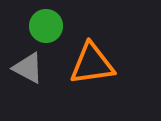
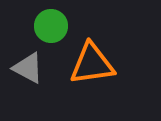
green circle: moved 5 px right
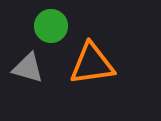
gray triangle: rotated 12 degrees counterclockwise
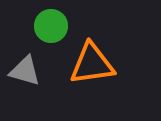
gray triangle: moved 3 px left, 3 px down
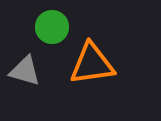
green circle: moved 1 px right, 1 px down
